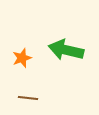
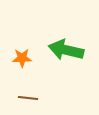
orange star: rotated 18 degrees clockwise
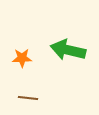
green arrow: moved 2 px right
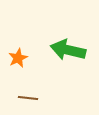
orange star: moved 4 px left; rotated 24 degrees counterclockwise
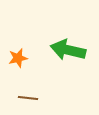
orange star: rotated 12 degrees clockwise
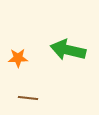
orange star: rotated 12 degrees clockwise
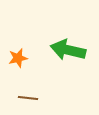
orange star: rotated 12 degrees counterclockwise
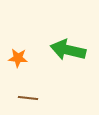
orange star: rotated 18 degrees clockwise
